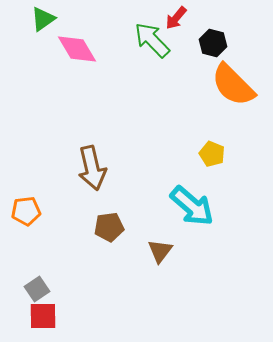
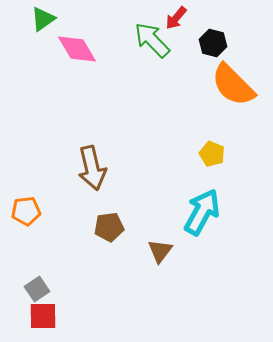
cyan arrow: moved 10 px right, 6 px down; rotated 102 degrees counterclockwise
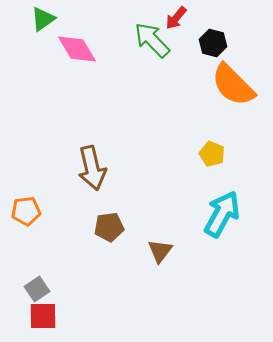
cyan arrow: moved 20 px right, 2 px down
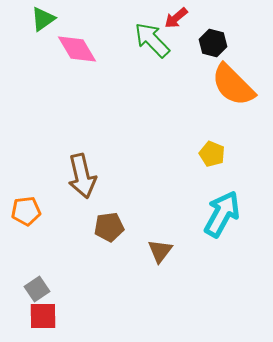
red arrow: rotated 10 degrees clockwise
brown arrow: moved 10 px left, 8 px down
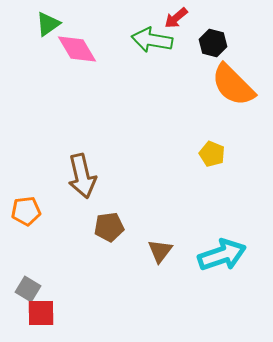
green triangle: moved 5 px right, 5 px down
green arrow: rotated 36 degrees counterclockwise
cyan arrow: moved 41 px down; rotated 42 degrees clockwise
gray square: moved 9 px left; rotated 25 degrees counterclockwise
red square: moved 2 px left, 3 px up
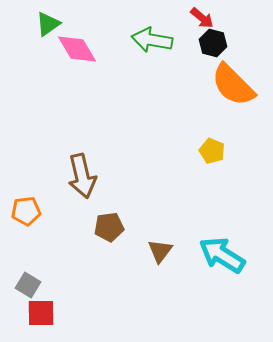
red arrow: moved 26 px right; rotated 100 degrees counterclockwise
yellow pentagon: moved 3 px up
cyan arrow: rotated 129 degrees counterclockwise
gray square: moved 4 px up
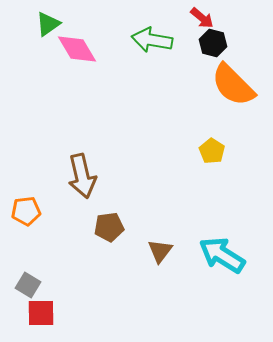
yellow pentagon: rotated 10 degrees clockwise
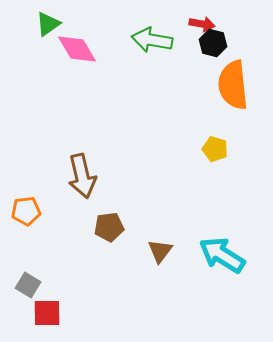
red arrow: moved 6 px down; rotated 30 degrees counterclockwise
orange semicircle: rotated 39 degrees clockwise
yellow pentagon: moved 3 px right, 2 px up; rotated 15 degrees counterclockwise
red square: moved 6 px right
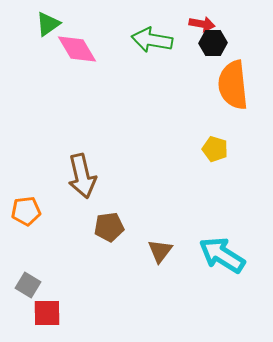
black hexagon: rotated 16 degrees counterclockwise
